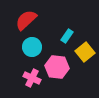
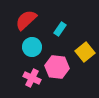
cyan rectangle: moved 7 px left, 7 px up
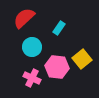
red semicircle: moved 2 px left, 2 px up
cyan rectangle: moved 1 px left, 1 px up
yellow square: moved 3 px left, 7 px down
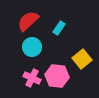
red semicircle: moved 4 px right, 3 px down
pink hexagon: moved 9 px down
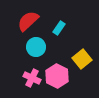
cyan circle: moved 4 px right
pink hexagon: rotated 20 degrees clockwise
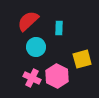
cyan rectangle: rotated 32 degrees counterclockwise
yellow square: rotated 24 degrees clockwise
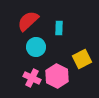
yellow square: rotated 12 degrees counterclockwise
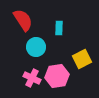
red semicircle: moved 5 px left, 1 px up; rotated 100 degrees clockwise
pink hexagon: rotated 25 degrees clockwise
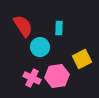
red semicircle: moved 6 px down
cyan circle: moved 4 px right
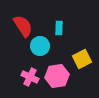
cyan circle: moved 1 px up
pink cross: moved 2 px left, 1 px up
